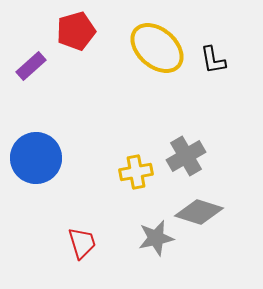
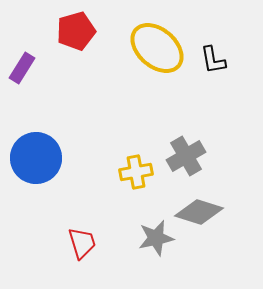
purple rectangle: moved 9 px left, 2 px down; rotated 16 degrees counterclockwise
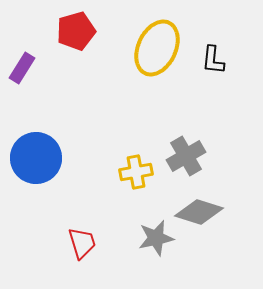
yellow ellipse: rotated 74 degrees clockwise
black L-shape: rotated 16 degrees clockwise
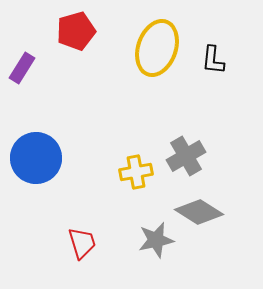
yellow ellipse: rotated 6 degrees counterclockwise
gray diamond: rotated 15 degrees clockwise
gray star: moved 2 px down
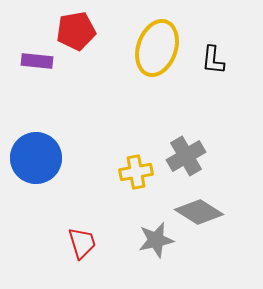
red pentagon: rotated 6 degrees clockwise
purple rectangle: moved 15 px right, 7 px up; rotated 64 degrees clockwise
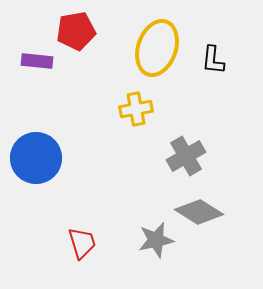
yellow cross: moved 63 px up
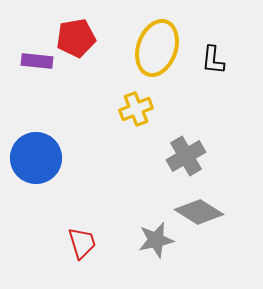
red pentagon: moved 7 px down
yellow cross: rotated 12 degrees counterclockwise
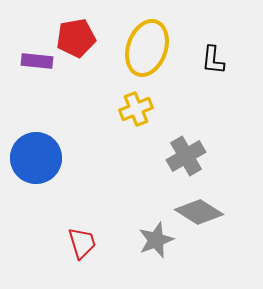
yellow ellipse: moved 10 px left
gray star: rotated 9 degrees counterclockwise
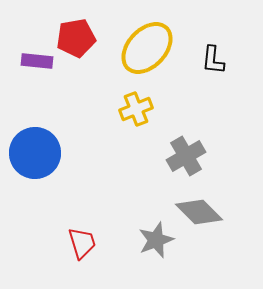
yellow ellipse: rotated 24 degrees clockwise
blue circle: moved 1 px left, 5 px up
gray diamond: rotated 12 degrees clockwise
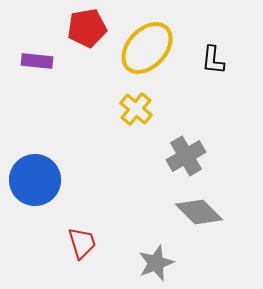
red pentagon: moved 11 px right, 10 px up
yellow cross: rotated 28 degrees counterclockwise
blue circle: moved 27 px down
gray star: moved 23 px down
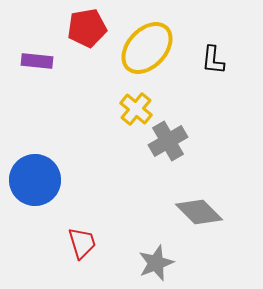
gray cross: moved 18 px left, 15 px up
